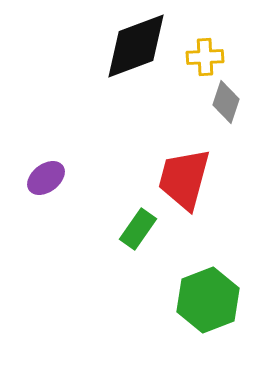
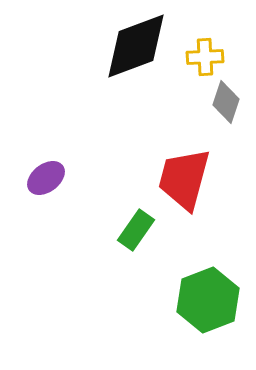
green rectangle: moved 2 px left, 1 px down
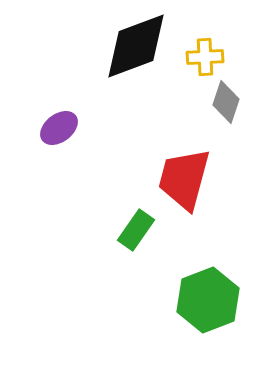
purple ellipse: moved 13 px right, 50 px up
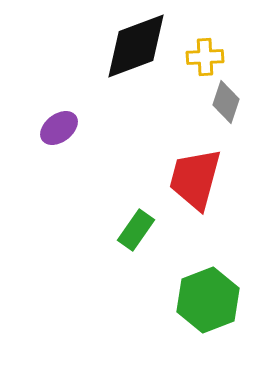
red trapezoid: moved 11 px right
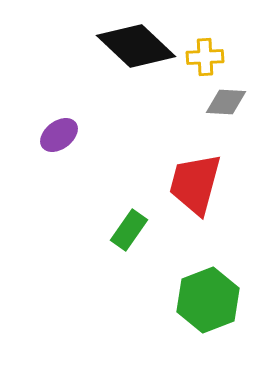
black diamond: rotated 64 degrees clockwise
gray diamond: rotated 75 degrees clockwise
purple ellipse: moved 7 px down
red trapezoid: moved 5 px down
green rectangle: moved 7 px left
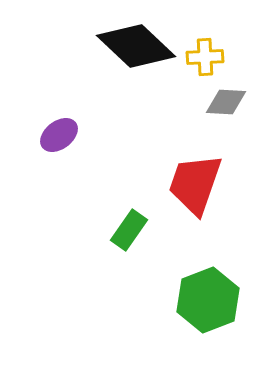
red trapezoid: rotated 4 degrees clockwise
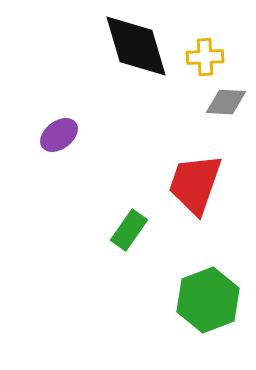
black diamond: rotated 30 degrees clockwise
